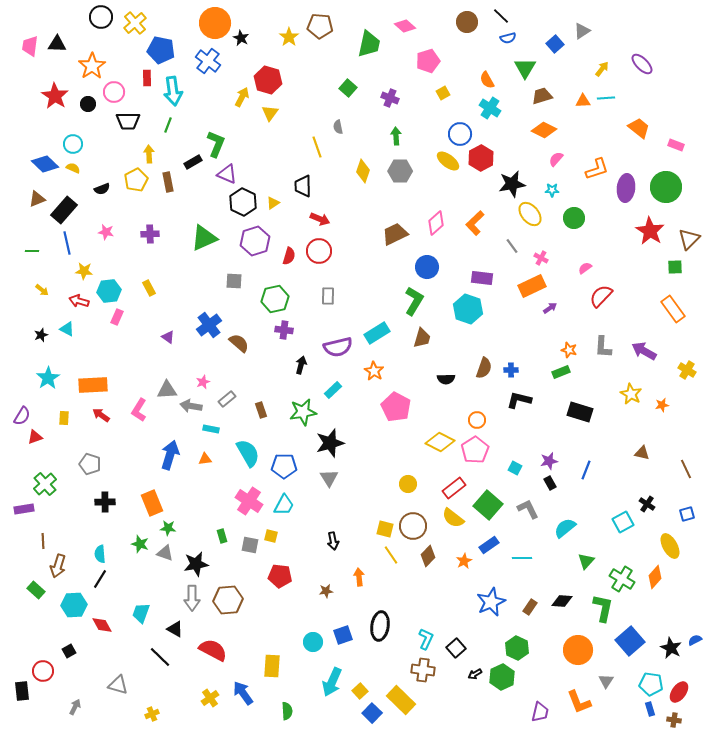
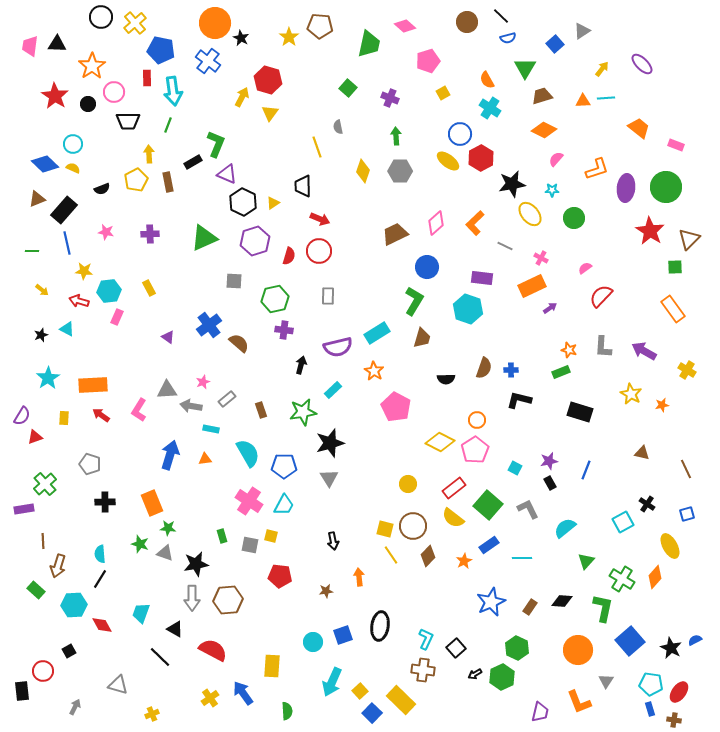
gray line at (512, 246): moved 7 px left; rotated 28 degrees counterclockwise
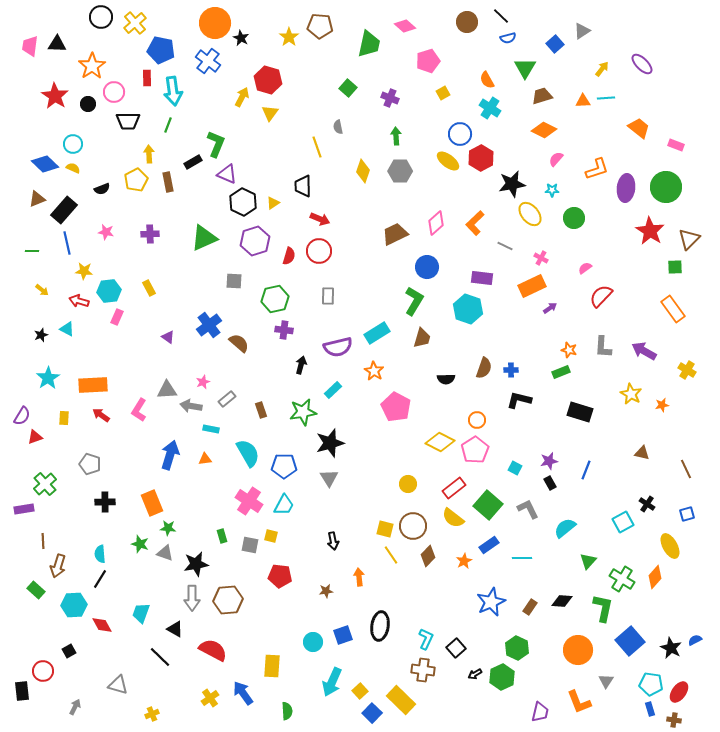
green triangle at (586, 561): moved 2 px right
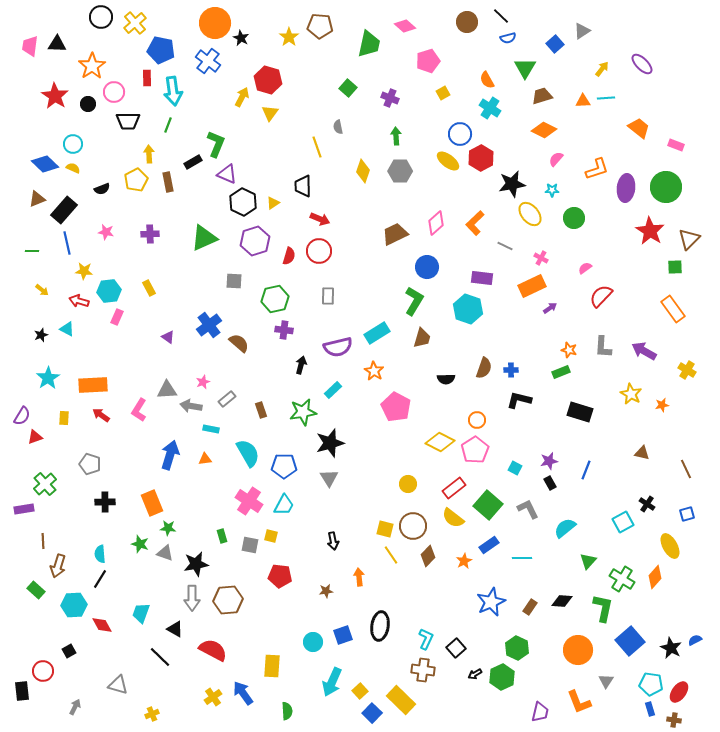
yellow cross at (210, 698): moved 3 px right, 1 px up
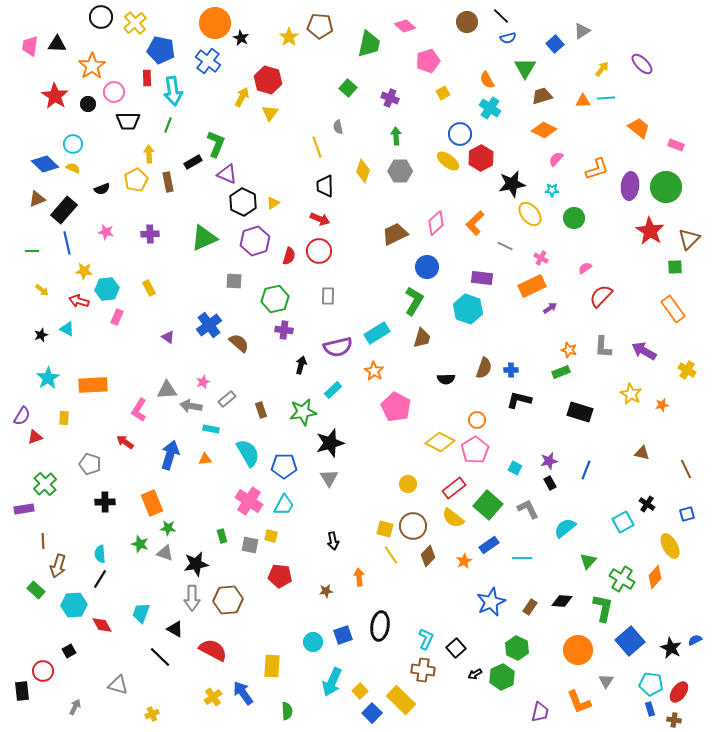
black trapezoid at (303, 186): moved 22 px right
purple ellipse at (626, 188): moved 4 px right, 2 px up
cyan hexagon at (109, 291): moved 2 px left, 2 px up
red arrow at (101, 415): moved 24 px right, 27 px down
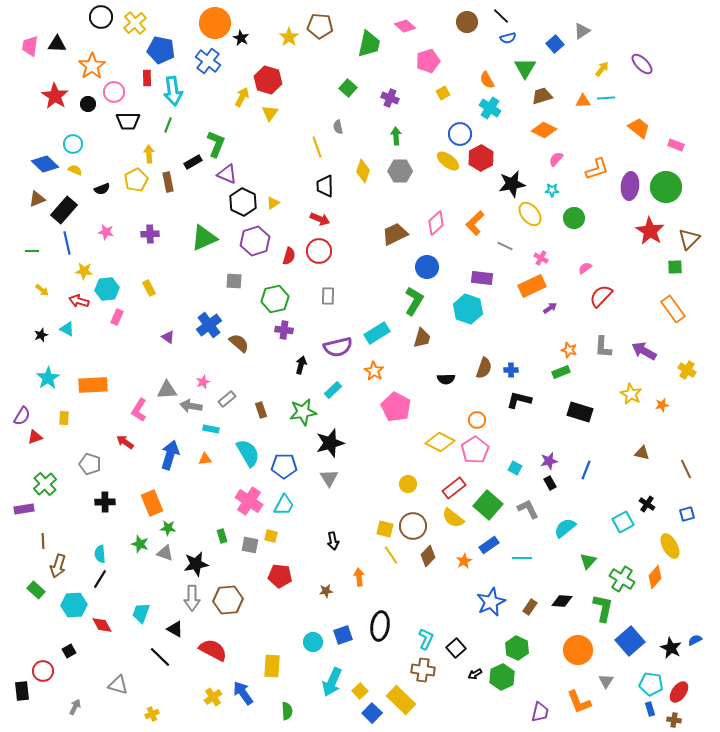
yellow semicircle at (73, 168): moved 2 px right, 2 px down
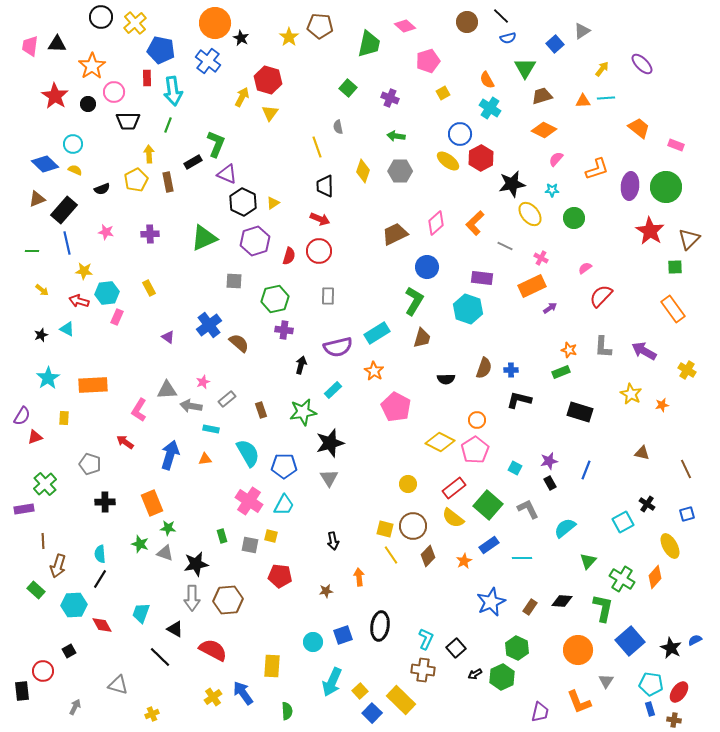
green arrow at (396, 136): rotated 78 degrees counterclockwise
cyan hexagon at (107, 289): moved 4 px down
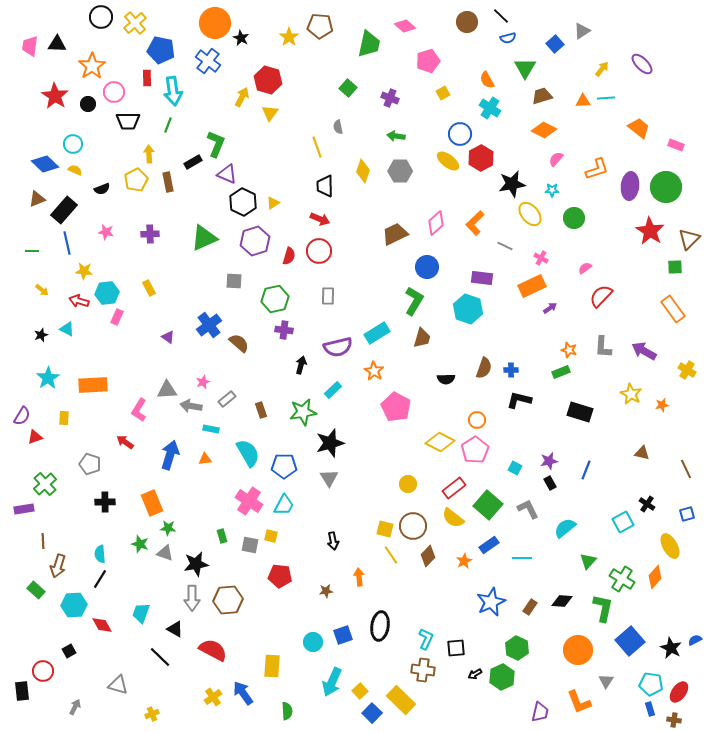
black square at (456, 648): rotated 36 degrees clockwise
